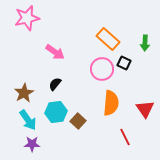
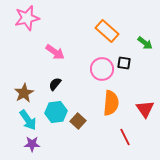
orange rectangle: moved 1 px left, 8 px up
green arrow: rotated 56 degrees counterclockwise
black square: rotated 16 degrees counterclockwise
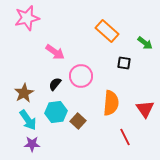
pink circle: moved 21 px left, 7 px down
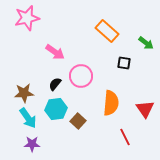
green arrow: moved 1 px right
brown star: rotated 24 degrees clockwise
cyan hexagon: moved 3 px up
cyan arrow: moved 2 px up
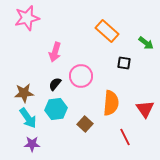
pink arrow: rotated 72 degrees clockwise
brown square: moved 7 px right, 3 px down
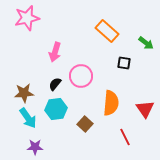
purple star: moved 3 px right, 3 px down
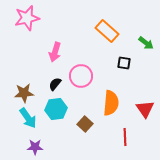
red line: rotated 24 degrees clockwise
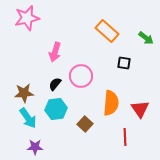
green arrow: moved 5 px up
red triangle: moved 5 px left
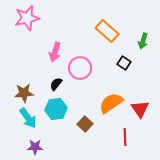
green arrow: moved 3 px left, 3 px down; rotated 70 degrees clockwise
black square: rotated 24 degrees clockwise
pink circle: moved 1 px left, 8 px up
black semicircle: moved 1 px right
orange semicircle: rotated 130 degrees counterclockwise
